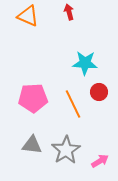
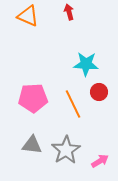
cyan star: moved 1 px right, 1 px down
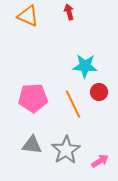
cyan star: moved 1 px left, 2 px down
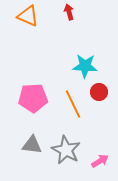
gray star: rotated 12 degrees counterclockwise
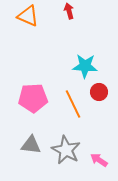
red arrow: moved 1 px up
gray triangle: moved 1 px left
pink arrow: moved 1 px left, 1 px up; rotated 114 degrees counterclockwise
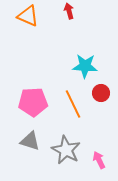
red circle: moved 2 px right, 1 px down
pink pentagon: moved 4 px down
gray triangle: moved 1 px left, 4 px up; rotated 10 degrees clockwise
pink arrow: rotated 30 degrees clockwise
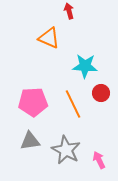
orange triangle: moved 21 px right, 22 px down
gray triangle: rotated 25 degrees counterclockwise
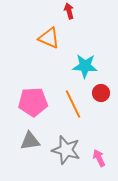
gray star: rotated 12 degrees counterclockwise
pink arrow: moved 2 px up
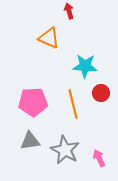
orange line: rotated 12 degrees clockwise
gray star: moved 1 px left; rotated 12 degrees clockwise
